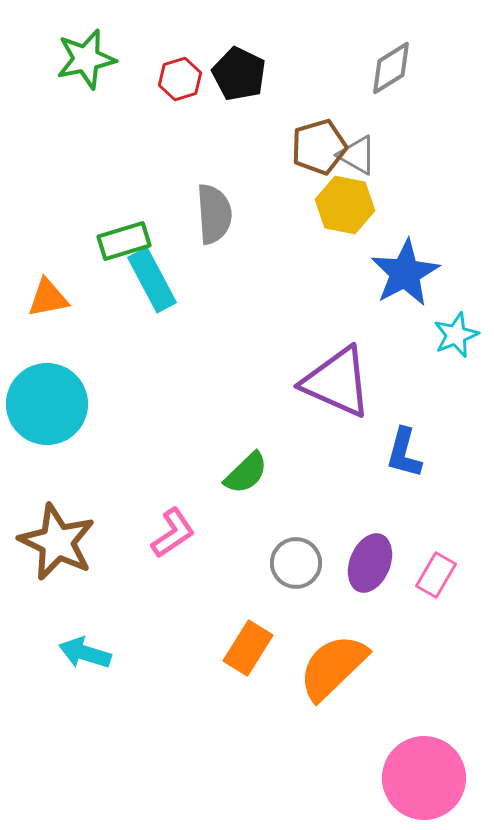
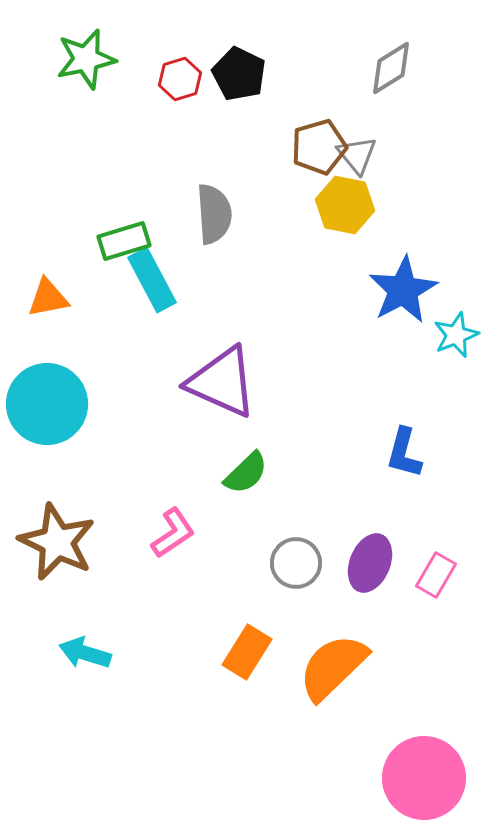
gray triangle: rotated 21 degrees clockwise
blue star: moved 2 px left, 17 px down
purple triangle: moved 115 px left
orange rectangle: moved 1 px left, 4 px down
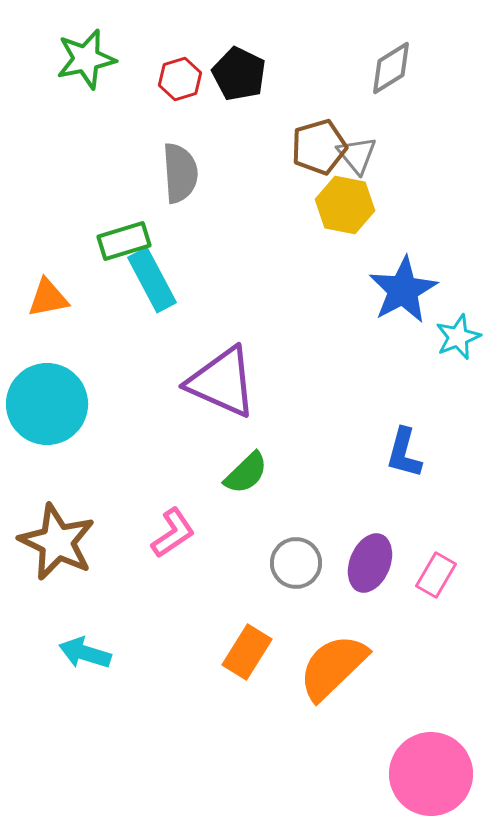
gray semicircle: moved 34 px left, 41 px up
cyan star: moved 2 px right, 2 px down
pink circle: moved 7 px right, 4 px up
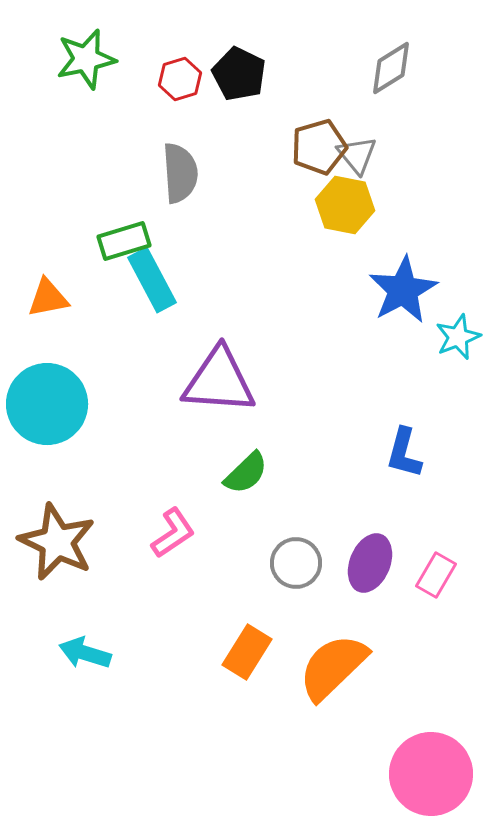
purple triangle: moved 3 px left, 1 px up; rotated 20 degrees counterclockwise
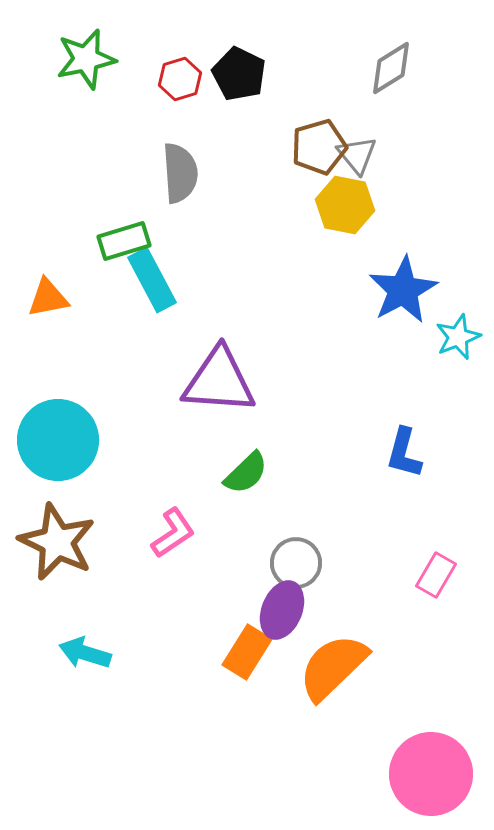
cyan circle: moved 11 px right, 36 px down
purple ellipse: moved 88 px left, 47 px down
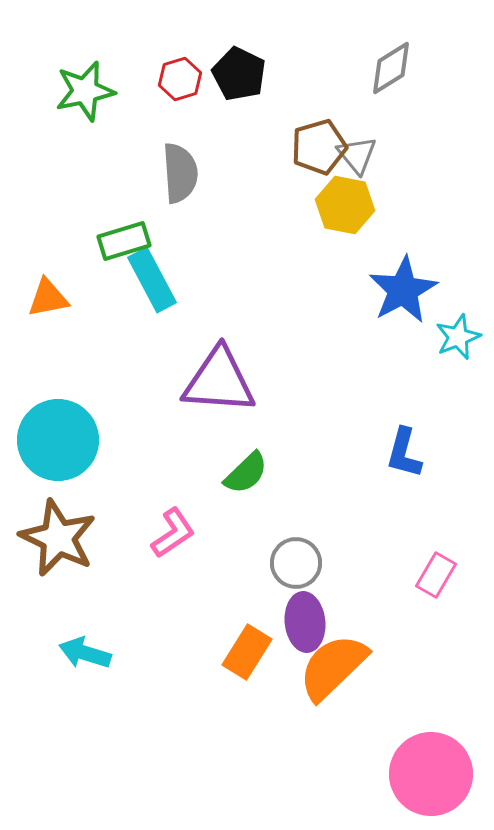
green star: moved 1 px left, 32 px down
brown star: moved 1 px right, 4 px up
purple ellipse: moved 23 px right, 12 px down; rotated 28 degrees counterclockwise
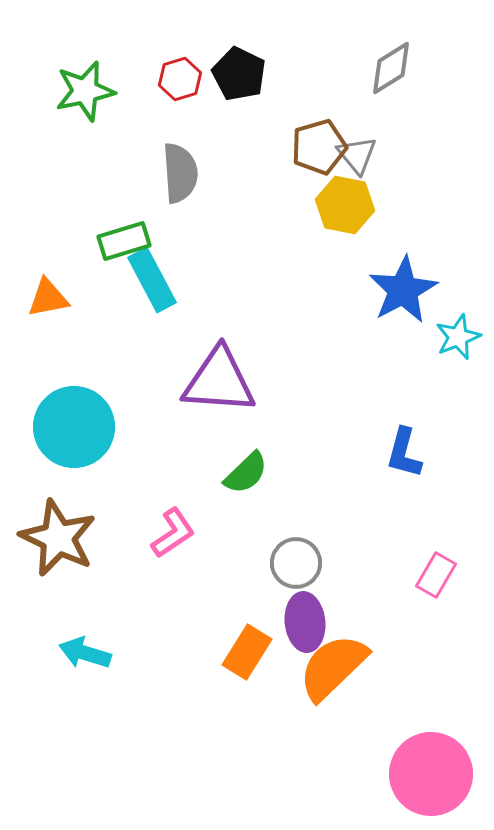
cyan circle: moved 16 px right, 13 px up
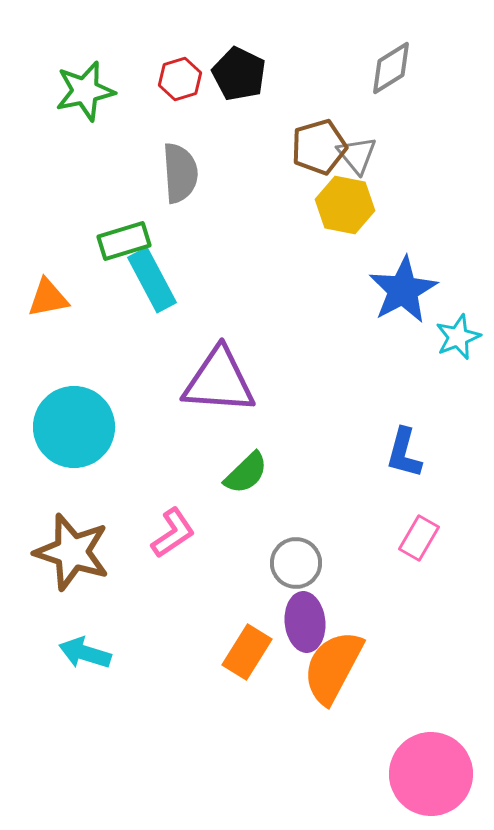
brown star: moved 14 px right, 14 px down; rotated 8 degrees counterclockwise
pink rectangle: moved 17 px left, 37 px up
orange semicircle: rotated 18 degrees counterclockwise
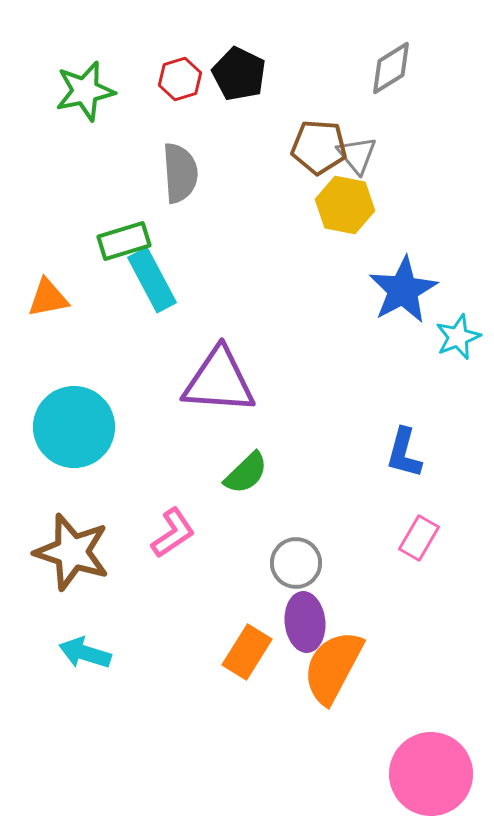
brown pentagon: rotated 20 degrees clockwise
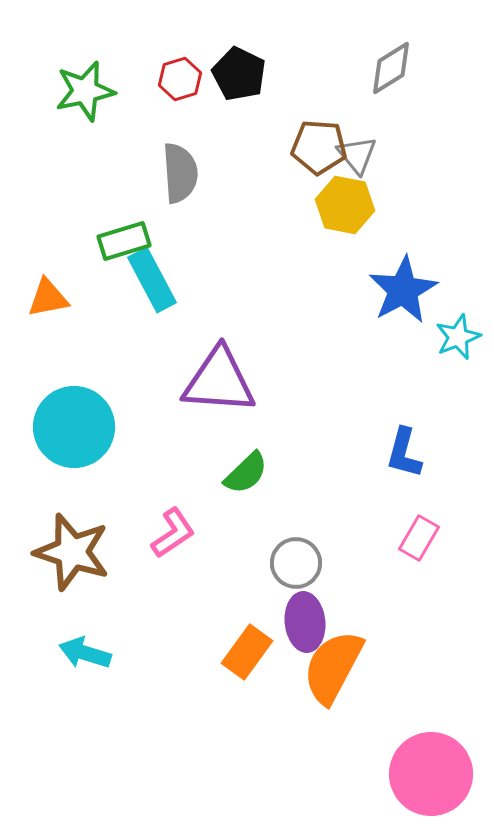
orange rectangle: rotated 4 degrees clockwise
